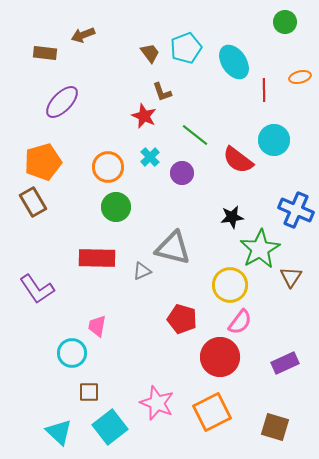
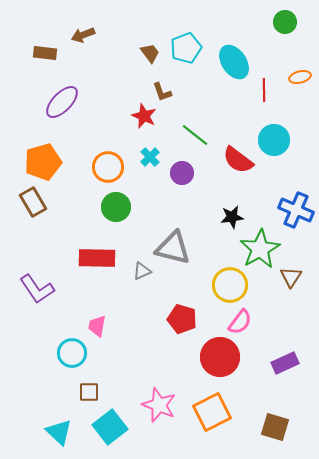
pink star at (157, 403): moved 2 px right, 2 px down
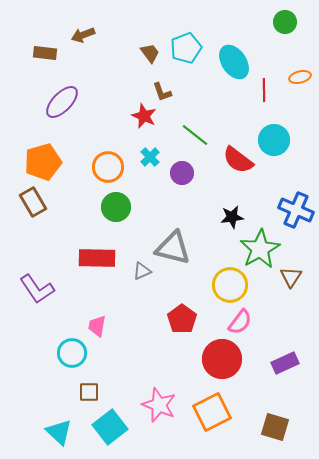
red pentagon at (182, 319): rotated 20 degrees clockwise
red circle at (220, 357): moved 2 px right, 2 px down
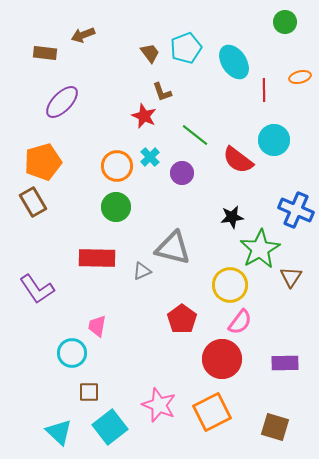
orange circle at (108, 167): moved 9 px right, 1 px up
purple rectangle at (285, 363): rotated 24 degrees clockwise
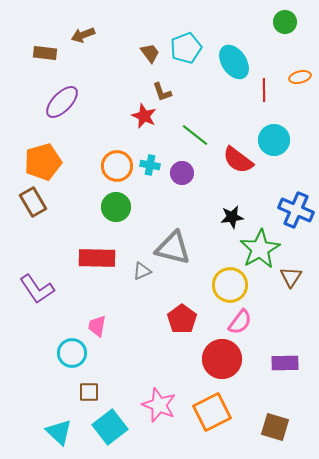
cyan cross at (150, 157): moved 8 px down; rotated 36 degrees counterclockwise
